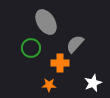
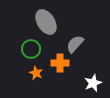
green circle: moved 1 px down
orange star: moved 13 px left, 12 px up; rotated 24 degrees clockwise
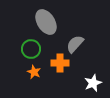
orange star: moved 2 px left, 1 px up
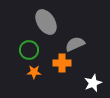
gray semicircle: rotated 24 degrees clockwise
green circle: moved 2 px left, 1 px down
orange cross: moved 2 px right
orange star: rotated 24 degrees counterclockwise
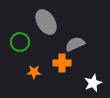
green circle: moved 9 px left, 8 px up
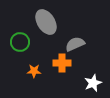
orange star: moved 1 px up
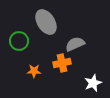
green circle: moved 1 px left, 1 px up
orange cross: rotated 12 degrees counterclockwise
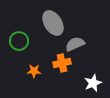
gray ellipse: moved 7 px right, 1 px down
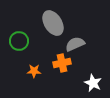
white star: rotated 24 degrees counterclockwise
